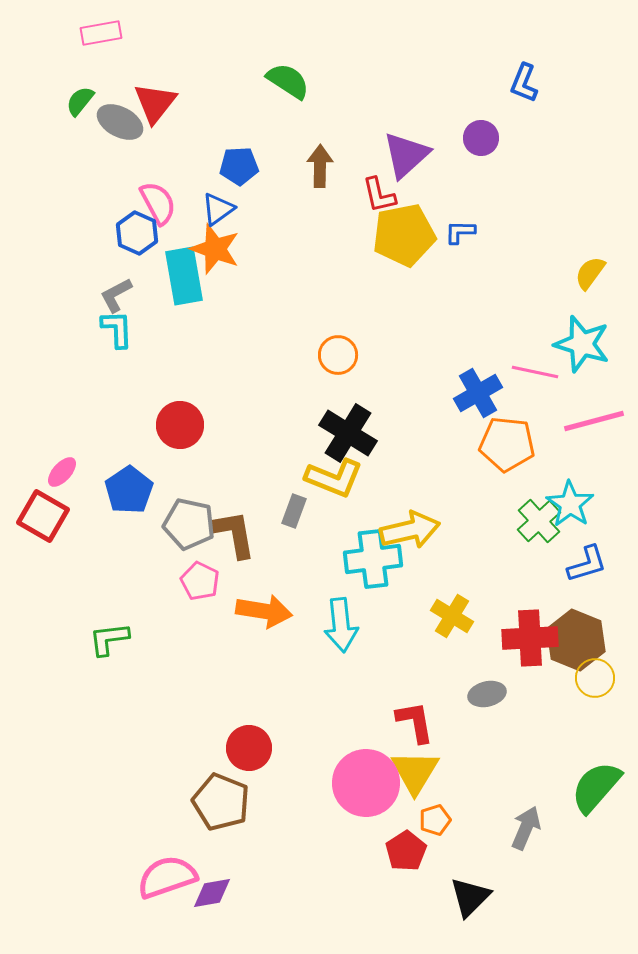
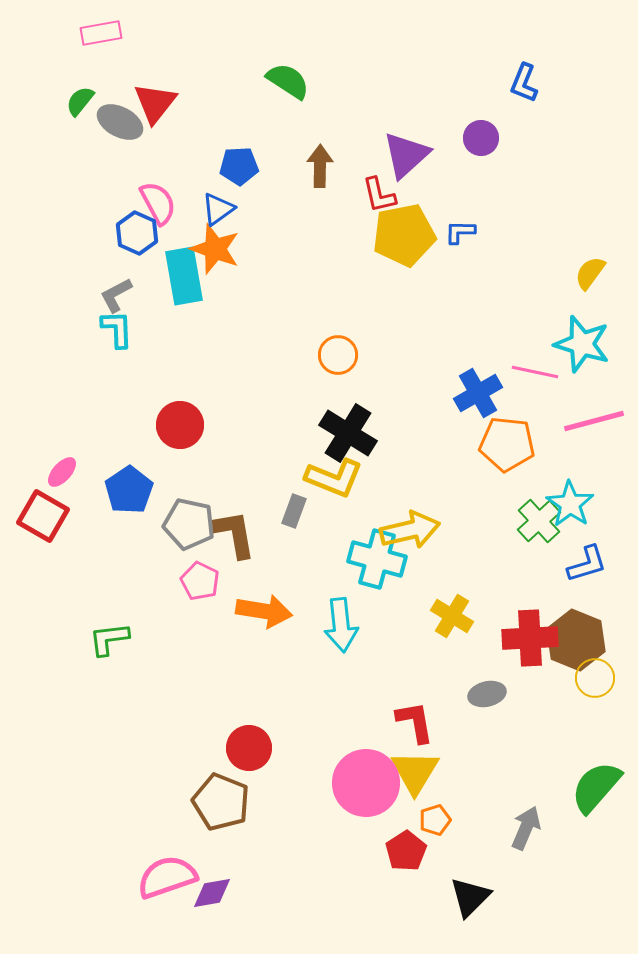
cyan cross at (373, 559): moved 4 px right; rotated 22 degrees clockwise
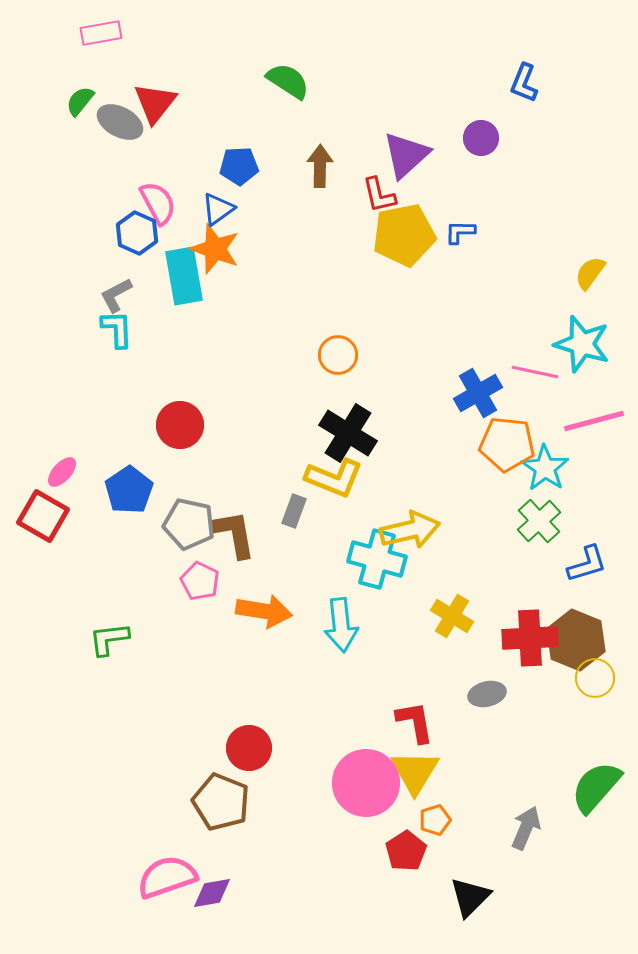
cyan star at (570, 504): moved 25 px left, 36 px up
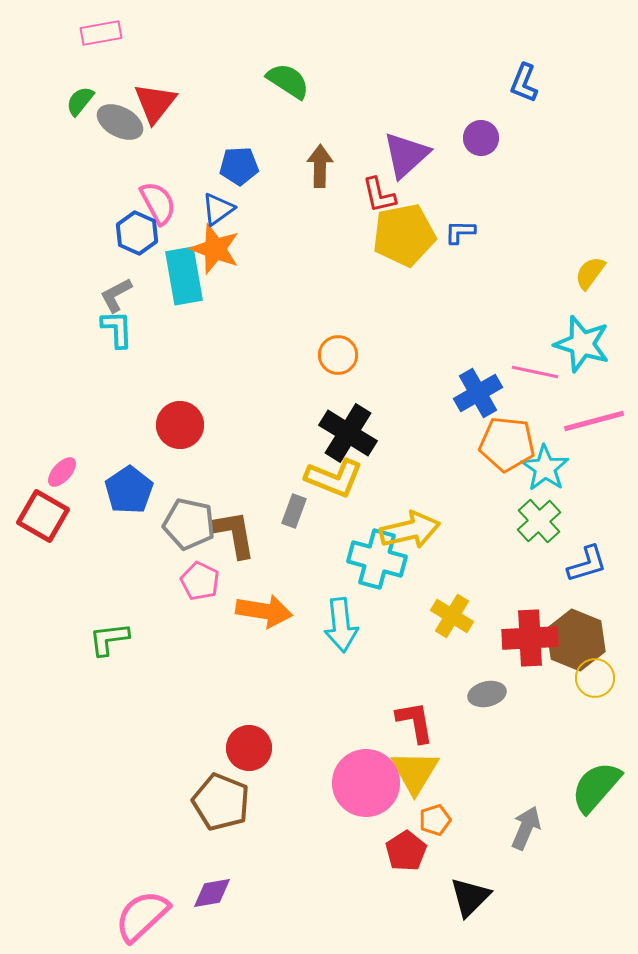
pink semicircle at (167, 877): moved 25 px left, 39 px down; rotated 24 degrees counterclockwise
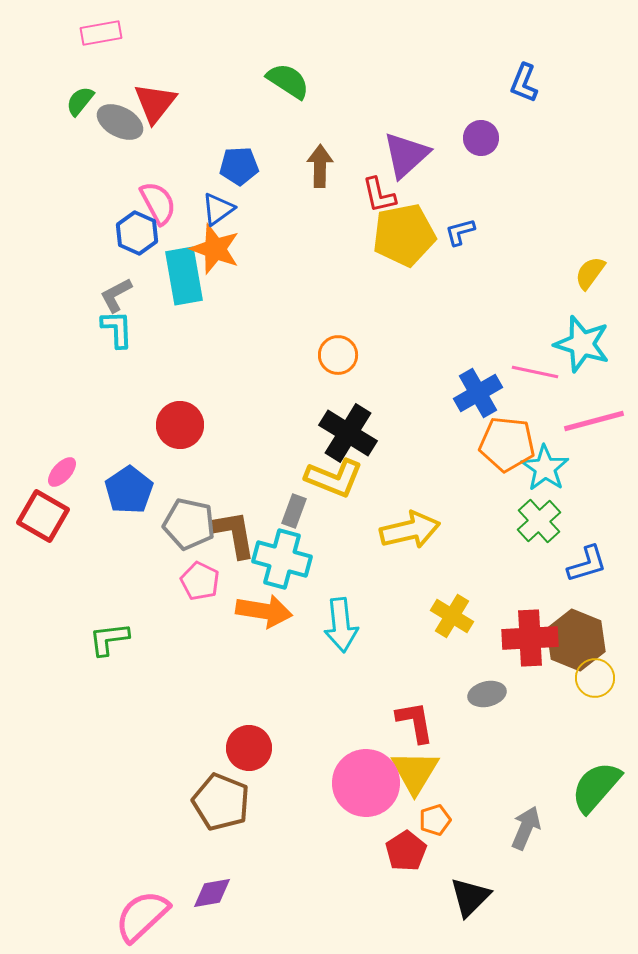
blue L-shape at (460, 232): rotated 16 degrees counterclockwise
cyan cross at (377, 559): moved 95 px left
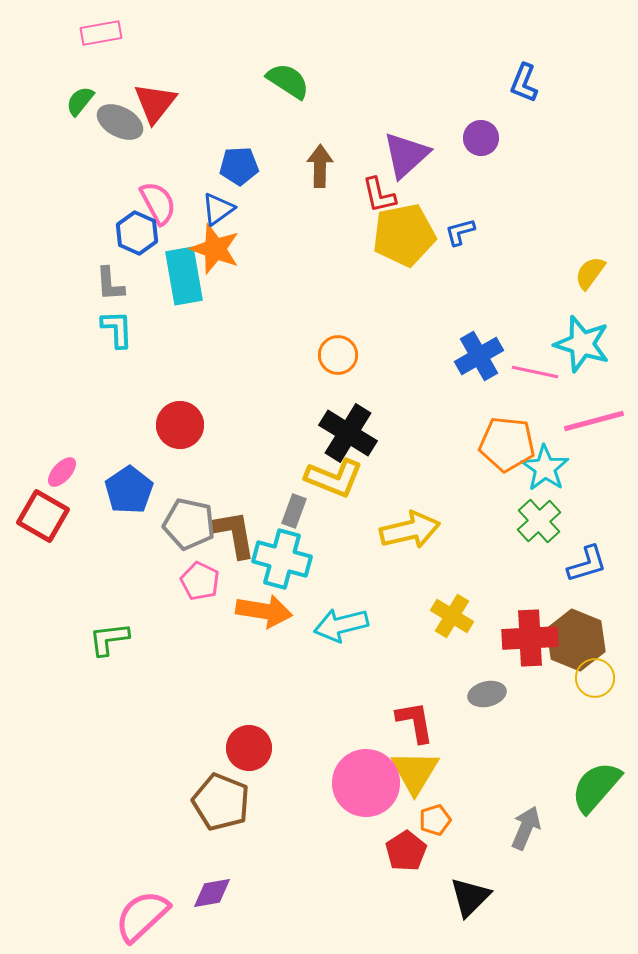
gray L-shape at (116, 295): moved 6 px left, 11 px up; rotated 66 degrees counterclockwise
blue cross at (478, 393): moved 1 px right, 37 px up
cyan arrow at (341, 625): rotated 82 degrees clockwise
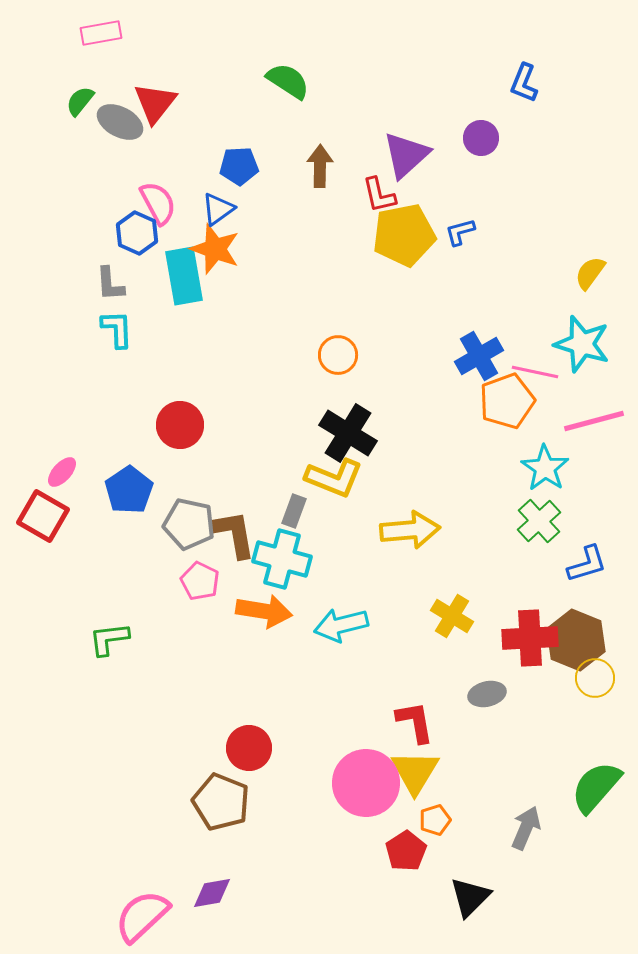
orange pentagon at (507, 444): moved 43 px up; rotated 26 degrees counterclockwise
yellow arrow at (410, 530): rotated 8 degrees clockwise
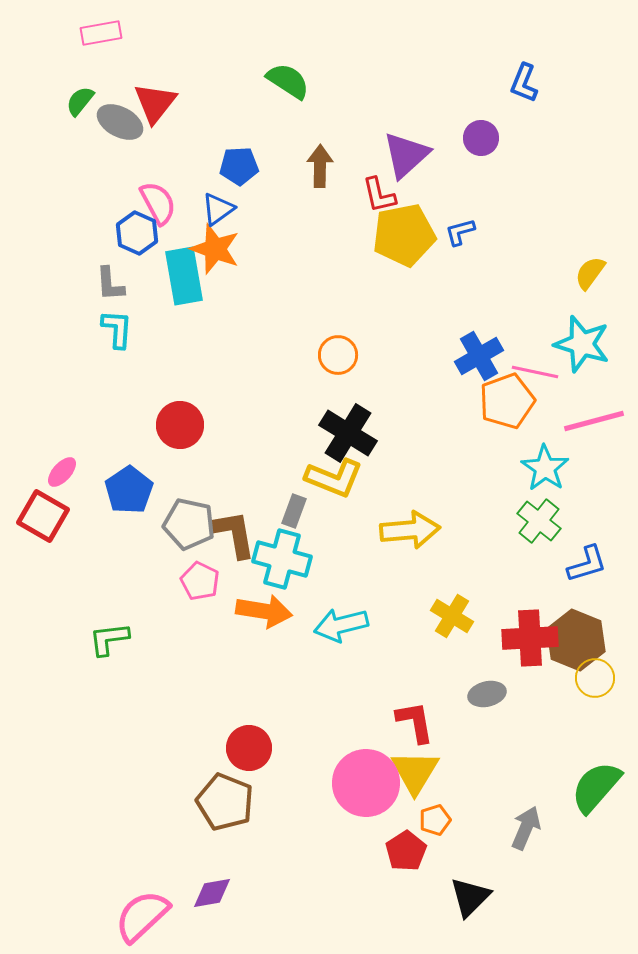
cyan L-shape at (117, 329): rotated 6 degrees clockwise
green cross at (539, 521): rotated 9 degrees counterclockwise
brown pentagon at (221, 802): moved 4 px right
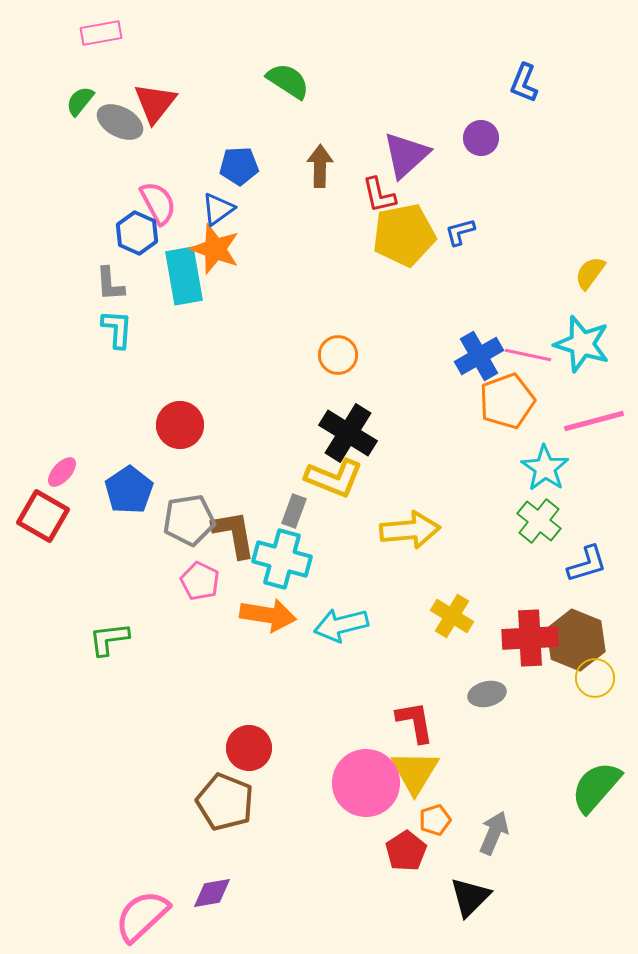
pink line at (535, 372): moved 7 px left, 17 px up
gray pentagon at (189, 524): moved 4 px up; rotated 21 degrees counterclockwise
orange arrow at (264, 611): moved 4 px right, 4 px down
gray arrow at (526, 828): moved 32 px left, 5 px down
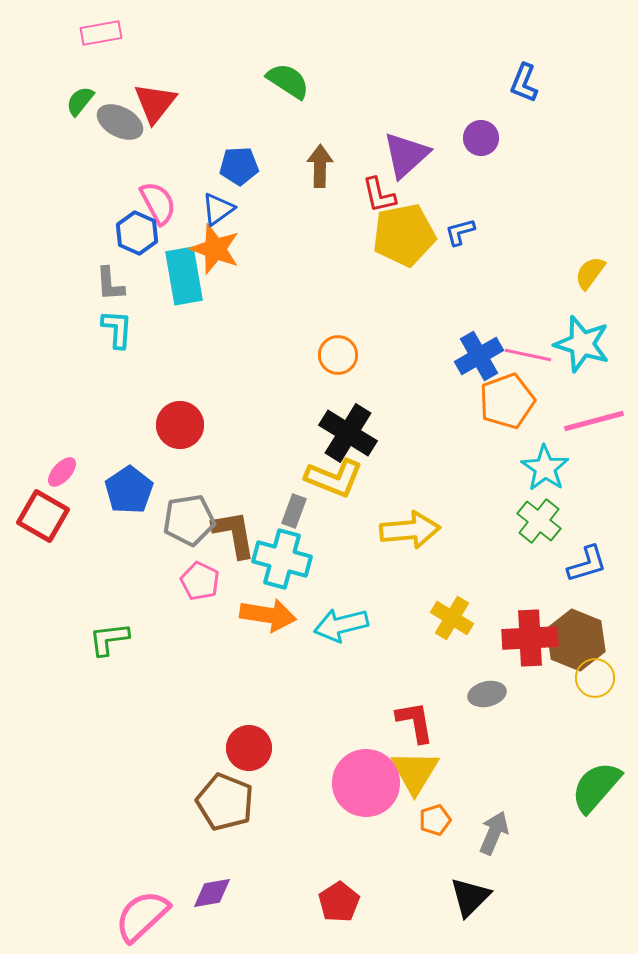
yellow cross at (452, 616): moved 2 px down
red pentagon at (406, 851): moved 67 px left, 51 px down
